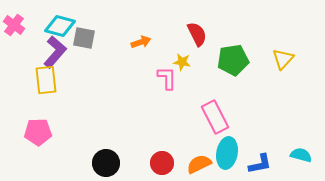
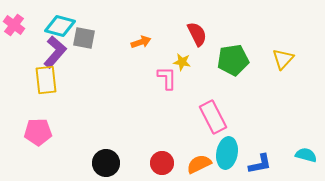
pink rectangle: moved 2 px left
cyan semicircle: moved 5 px right
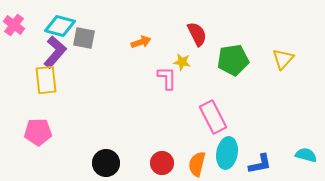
orange semicircle: moved 2 px left; rotated 50 degrees counterclockwise
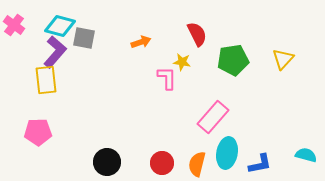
pink rectangle: rotated 68 degrees clockwise
black circle: moved 1 px right, 1 px up
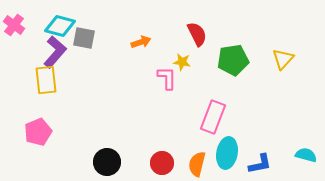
pink rectangle: rotated 20 degrees counterclockwise
pink pentagon: rotated 20 degrees counterclockwise
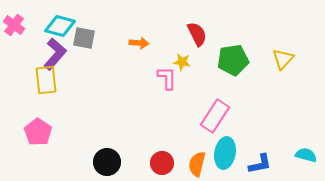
orange arrow: moved 2 px left, 1 px down; rotated 24 degrees clockwise
purple L-shape: moved 2 px down
pink rectangle: moved 2 px right, 1 px up; rotated 12 degrees clockwise
pink pentagon: rotated 16 degrees counterclockwise
cyan ellipse: moved 2 px left
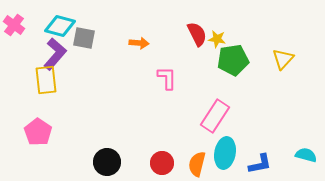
yellow star: moved 35 px right, 23 px up
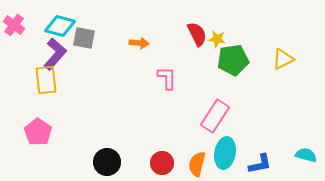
yellow triangle: rotated 20 degrees clockwise
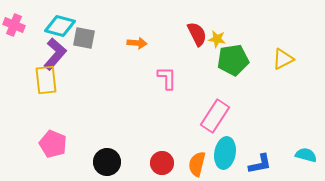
pink cross: rotated 15 degrees counterclockwise
orange arrow: moved 2 px left
pink pentagon: moved 15 px right, 12 px down; rotated 12 degrees counterclockwise
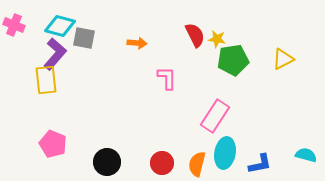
red semicircle: moved 2 px left, 1 px down
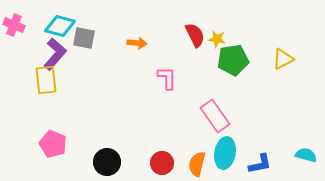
pink rectangle: rotated 68 degrees counterclockwise
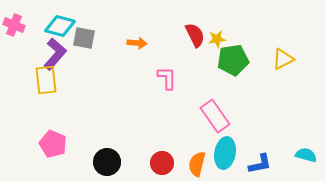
yellow star: rotated 18 degrees counterclockwise
